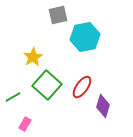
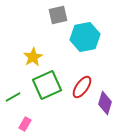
green square: rotated 24 degrees clockwise
purple diamond: moved 2 px right, 3 px up
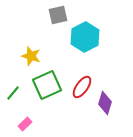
cyan hexagon: rotated 16 degrees counterclockwise
yellow star: moved 2 px left, 1 px up; rotated 24 degrees counterclockwise
green line: moved 4 px up; rotated 21 degrees counterclockwise
pink rectangle: rotated 16 degrees clockwise
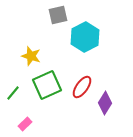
purple diamond: rotated 15 degrees clockwise
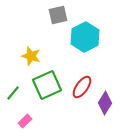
pink rectangle: moved 3 px up
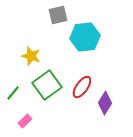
cyan hexagon: rotated 20 degrees clockwise
green square: rotated 12 degrees counterclockwise
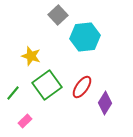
gray square: rotated 30 degrees counterclockwise
